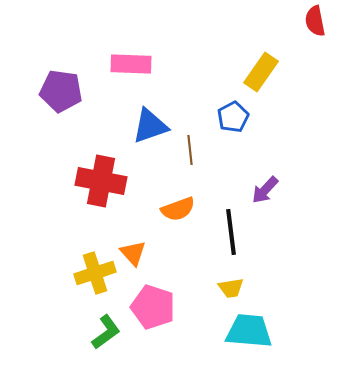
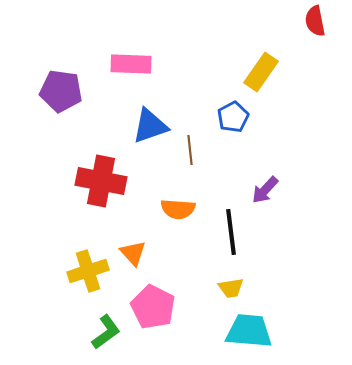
orange semicircle: rotated 24 degrees clockwise
yellow cross: moved 7 px left, 2 px up
pink pentagon: rotated 9 degrees clockwise
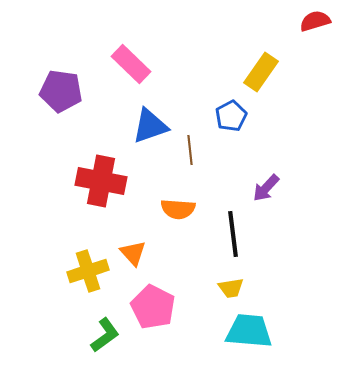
red semicircle: rotated 84 degrees clockwise
pink rectangle: rotated 42 degrees clockwise
blue pentagon: moved 2 px left, 1 px up
purple arrow: moved 1 px right, 2 px up
black line: moved 2 px right, 2 px down
green L-shape: moved 1 px left, 3 px down
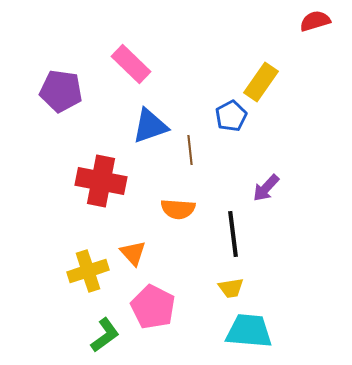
yellow rectangle: moved 10 px down
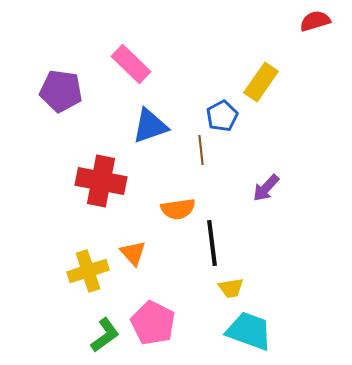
blue pentagon: moved 9 px left
brown line: moved 11 px right
orange semicircle: rotated 12 degrees counterclockwise
black line: moved 21 px left, 9 px down
pink pentagon: moved 16 px down
cyan trapezoid: rotated 15 degrees clockwise
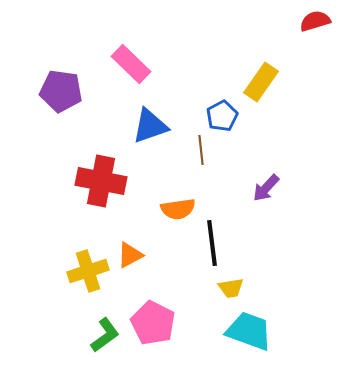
orange triangle: moved 3 px left, 2 px down; rotated 44 degrees clockwise
